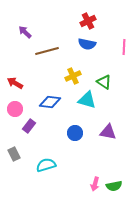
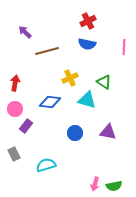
yellow cross: moved 3 px left, 2 px down
red arrow: rotated 70 degrees clockwise
purple rectangle: moved 3 px left
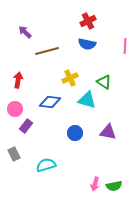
pink line: moved 1 px right, 1 px up
red arrow: moved 3 px right, 3 px up
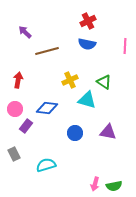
yellow cross: moved 2 px down
blue diamond: moved 3 px left, 6 px down
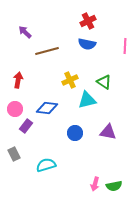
cyan triangle: rotated 30 degrees counterclockwise
